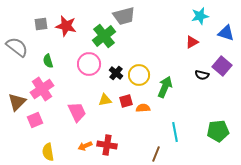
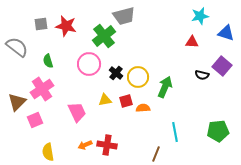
red triangle: rotated 32 degrees clockwise
yellow circle: moved 1 px left, 2 px down
orange arrow: moved 1 px up
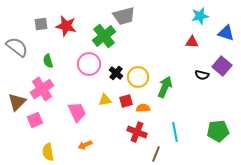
red cross: moved 30 px right, 13 px up; rotated 12 degrees clockwise
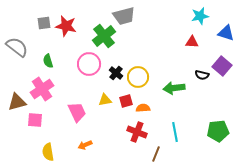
gray square: moved 3 px right, 1 px up
green arrow: moved 9 px right, 1 px down; rotated 120 degrees counterclockwise
brown triangle: rotated 30 degrees clockwise
pink square: rotated 28 degrees clockwise
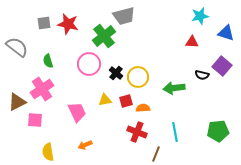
red star: moved 2 px right, 2 px up
brown triangle: rotated 12 degrees counterclockwise
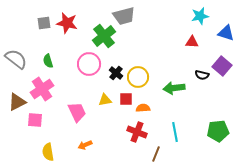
red star: moved 1 px left, 1 px up
gray semicircle: moved 1 px left, 12 px down
red square: moved 2 px up; rotated 16 degrees clockwise
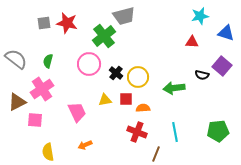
green semicircle: rotated 32 degrees clockwise
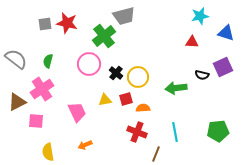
gray square: moved 1 px right, 1 px down
purple square: moved 1 px right, 1 px down; rotated 24 degrees clockwise
green arrow: moved 2 px right
red square: rotated 16 degrees counterclockwise
pink square: moved 1 px right, 1 px down
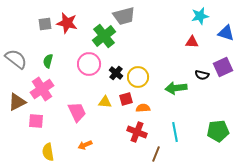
yellow triangle: moved 2 px down; rotated 16 degrees clockwise
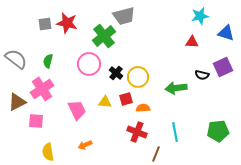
pink trapezoid: moved 2 px up
